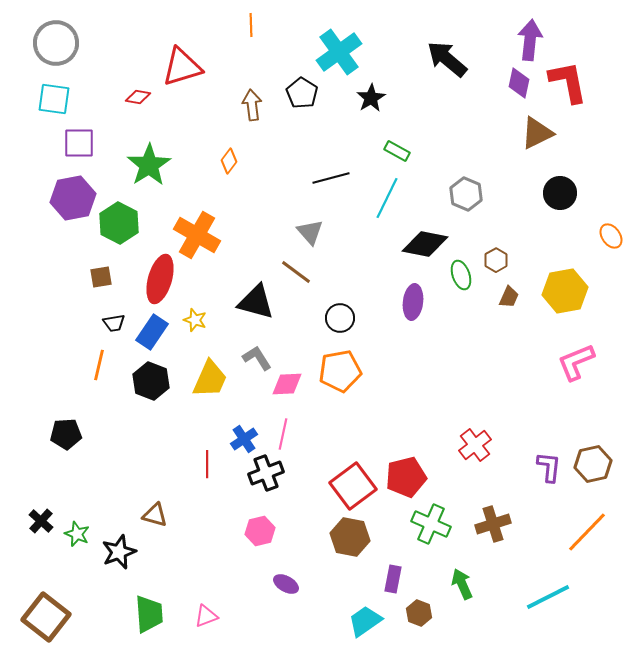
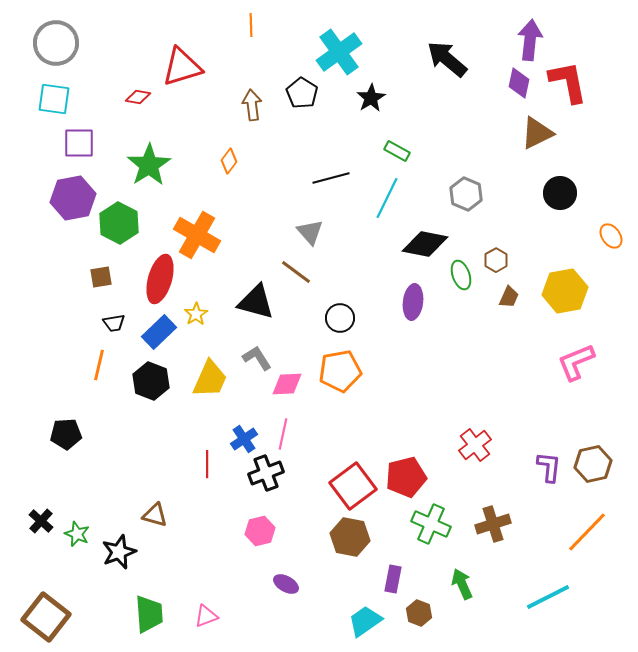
yellow star at (195, 320): moved 1 px right, 6 px up; rotated 20 degrees clockwise
blue rectangle at (152, 332): moved 7 px right; rotated 12 degrees clockwise
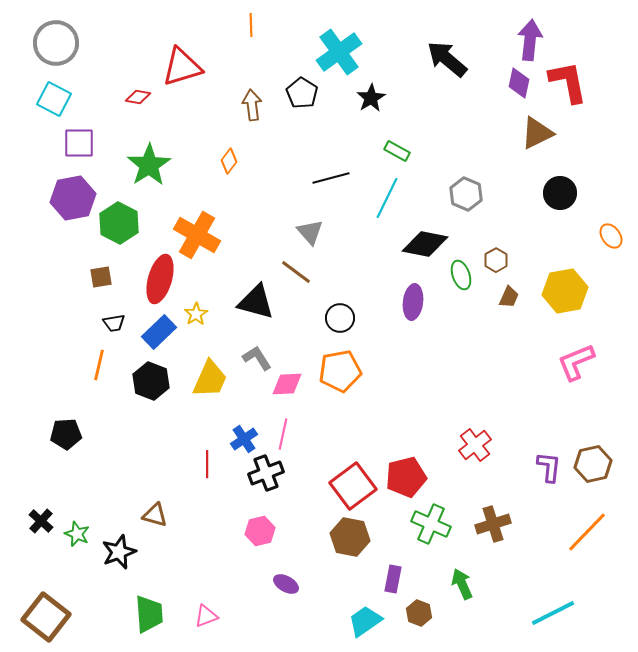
cyan square at (54, 99): rotated 20 degrees clockwise
cyan line at (548, 597): moved 5 px right, 16 px down
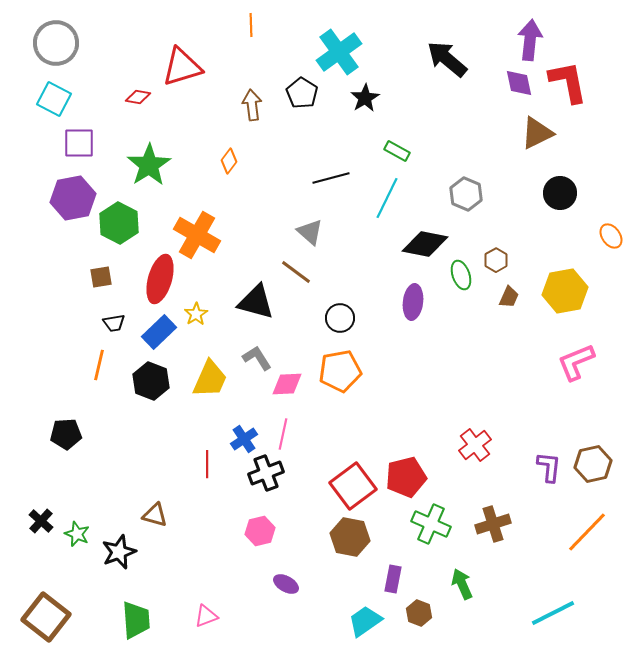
purple diamond at (519, 83): rotated 24 degrees counterclockwise
black star at (371, 98): moved 6 px left
gray triangle at (310, 232): rotated 8 degrees counterclockwise
green trapezoid at (149, 614): moved 13 px left, 6 px down
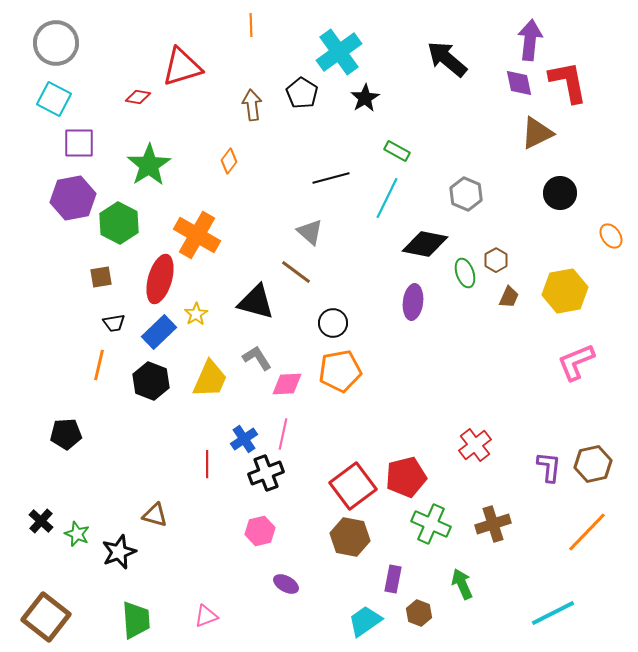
green ellipse at (461, 275): moved 4 px right, 2 px up
black circle at (340, 318): moved 7 px left, 5 px down
